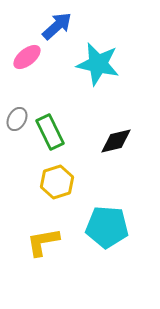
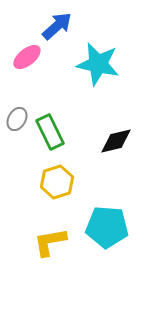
yellow L-shape: moved 7 px right
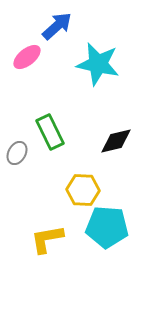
gray ellipse: moved 34 px down
yellow hexagon: moved 26 px right, 8 px down; rotated 20 degrees clockwise
yellow L-shape: moved 3 px left, 3 px up
